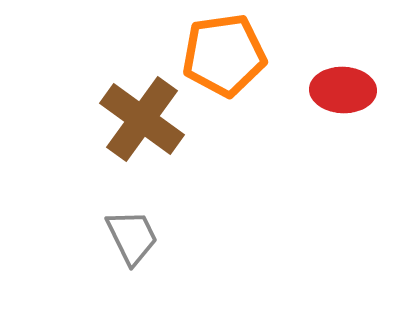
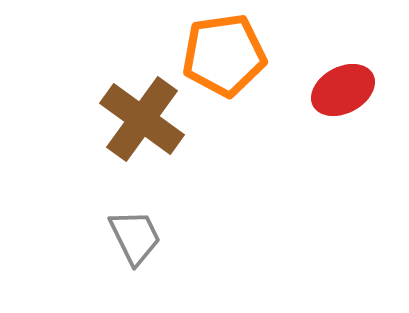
red ellipse: rotated 30 degrees counterclockwise
gray trapezoid: moved 3 px right
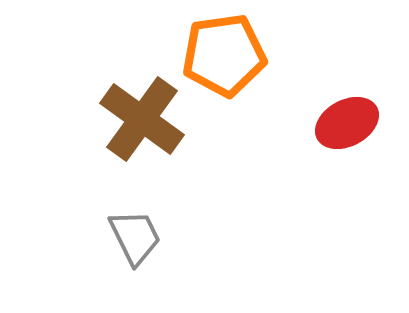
red ellipse: moved 4 px right, 33 px down
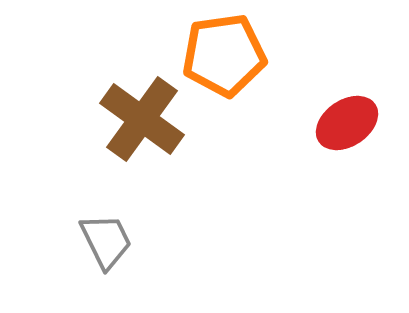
red ellipse: rotated 6 degrees counterclockwise
gray trapezoid: moved 29 px left, 4 px down
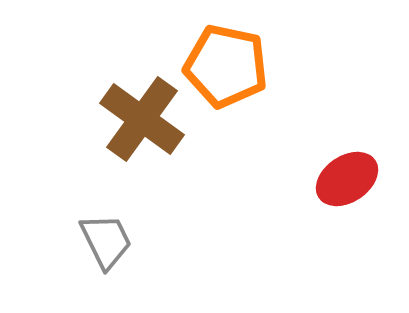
orange pentagon: moved 2 px right, 11 px down; rotated 20 degrees clockwise
red ellipse: moved 56 px down
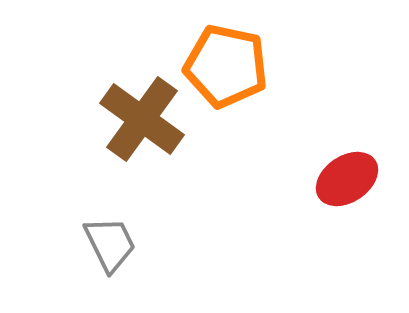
gray trapezoid: moved 4 px right, 3 px down
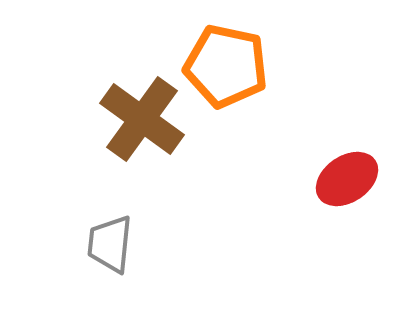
gray trapezoid: rotated 148 degrees counterclockwise
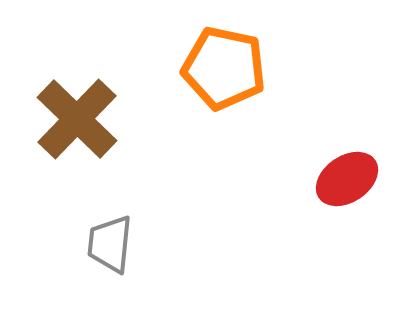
orange pentagon: moved 2 px left, 2 px down
brown cross: moved 65 px left; rotated 8 degrees clockwise
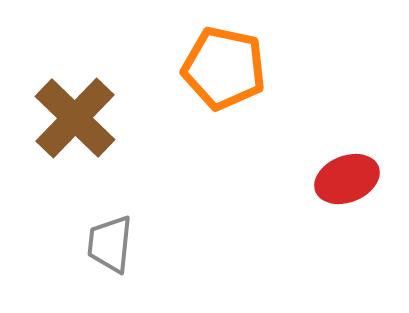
brown cross: moved 2 px left, 1 px up
red ellipse: rotated 12 degrees clockwise
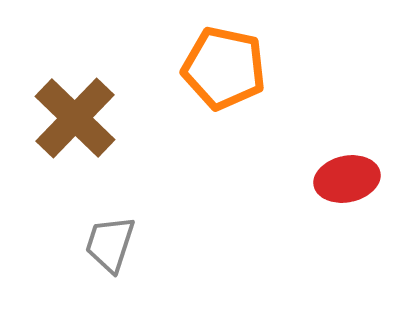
red ellipse: rotated 10 degrees clockwise
gray trapezoid: rotated 12 degrees clockwise
